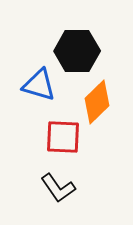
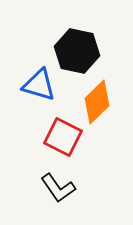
black hexagon: rotated 12 degrees clockwise
red square: rotated 24 degrees clockwise
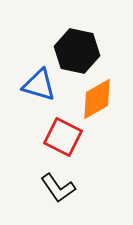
orange diamond: moved 3 px up; rotated 15 degrees clockwise
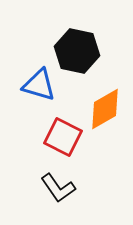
orange diamond: moved 8 px right, 10 px down
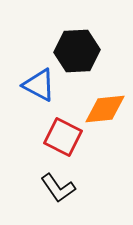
black hexagon: rotated 15 degrees counterclockwise
blue triangle: rotated 12 degrees clockwise
orange diamond: rotated 24 degrees clockwise
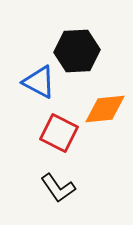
blue triangle: moved 3 px up
red square: moved 4 px left, 4 px up
